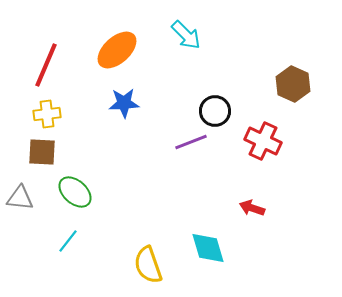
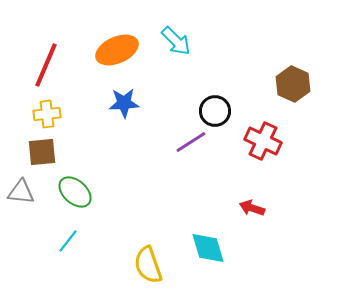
cyan arrow: moved 10 px left, 6 px down
orange ellipse: rotated 18 degrees clockwise
purple line: rotated 12 degrees counterclockwise
brown square: rotated 8 degrees counterclockwise
gray triangle: moved 1 px right, 6 px up
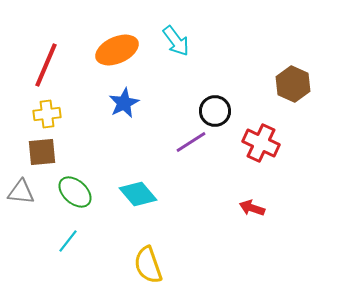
cyan arrow: rotated 8 degrees clockwise
blue star: rotated 24 degrees counterclockwise
red cross: moved 2 px left, 2 px down
cyan diamond: moved 70 px left, 54 px up; rotated 24 degrees counterclockwise
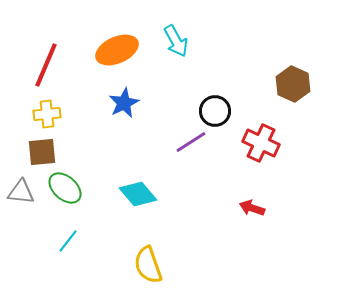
cyan arrow: rotated 8 degrees clockwise
green ellipse: moved 10 px left, 4 px up
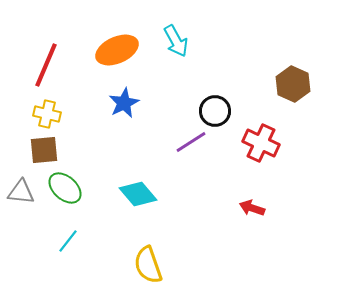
yellow cross: rotated 20 degrees clockwise
brown square: moved 2 px right, 2 px up
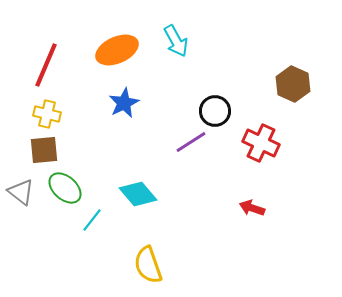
gray triangle: rotated 32 degrees clockwise
cyan line: moved 24 px right, 21 px up
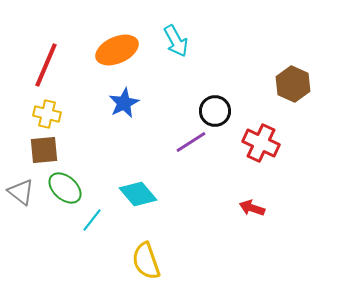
yellow semicircle: moved 2 px left, 4 px up
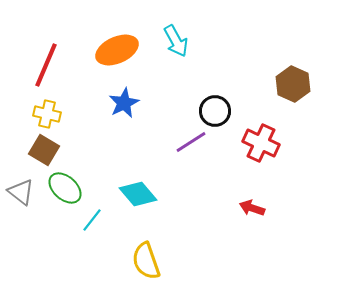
brown square: rotated 36 degrees clockwise
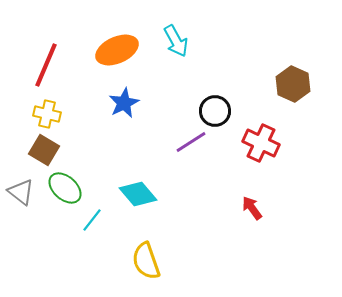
red arrow: rotated 35 degrees clockwise
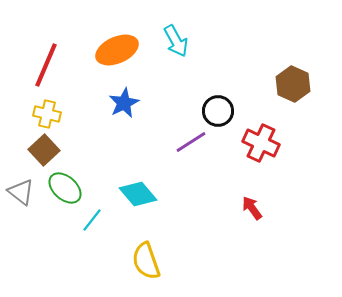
black circle: moved 3 px right
brown square: rotated 16 degrees clockwise
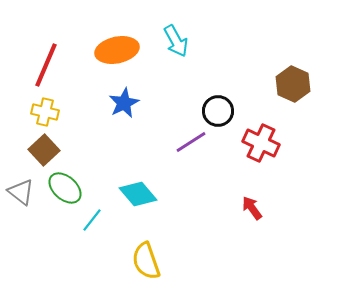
orange ellipse: rotated 12 degrees clockwise
yellow cross: moved 2 px left, 2 px up
